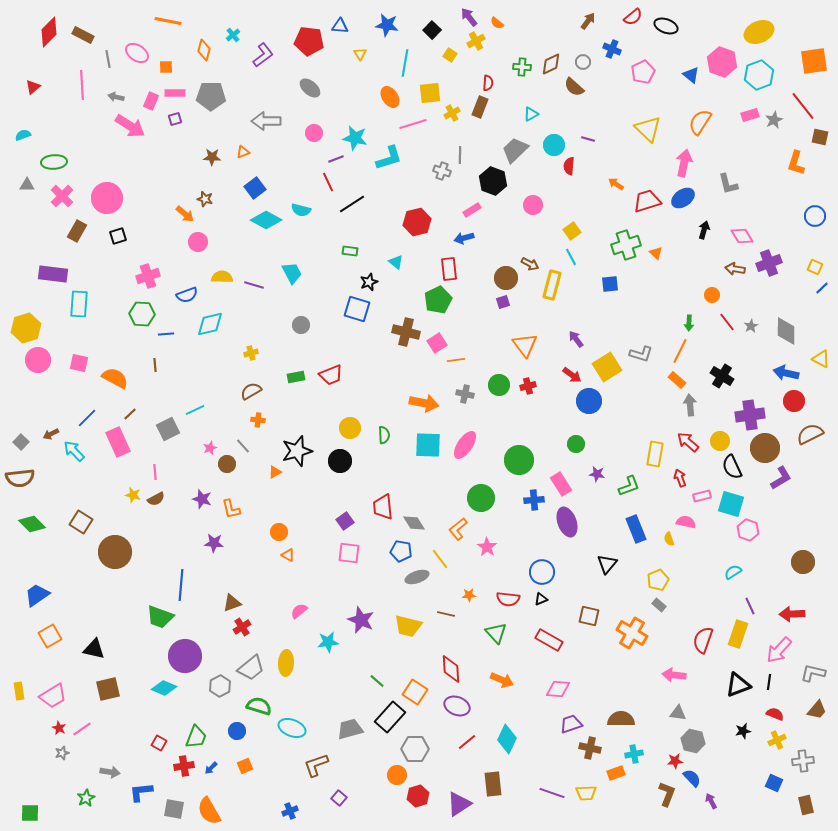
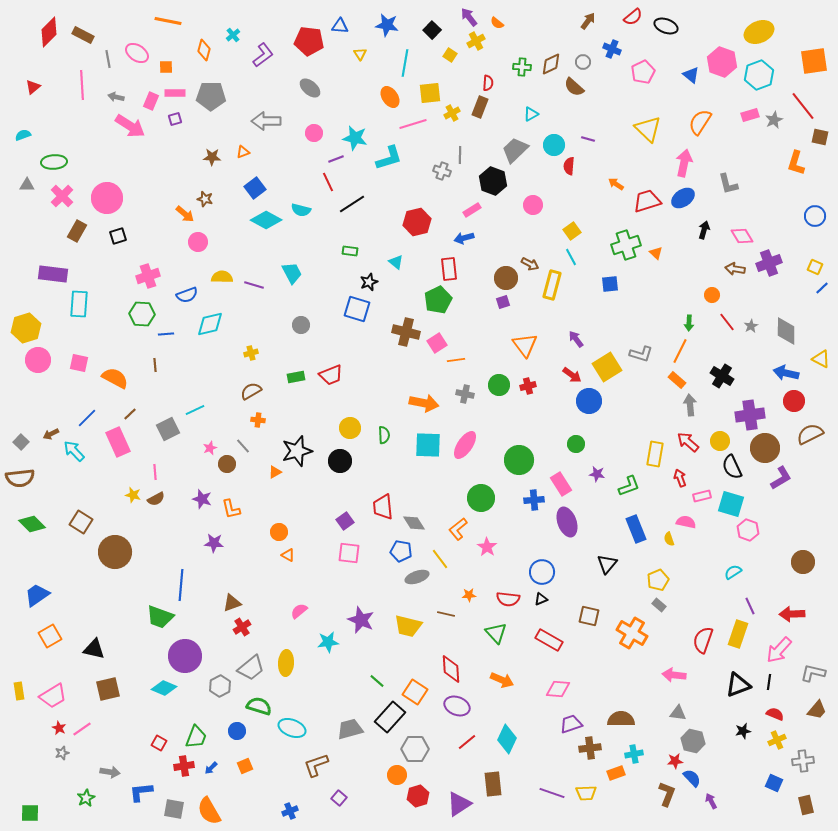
brown cross at (590, 748): rotated 20 degrees counterclockwise
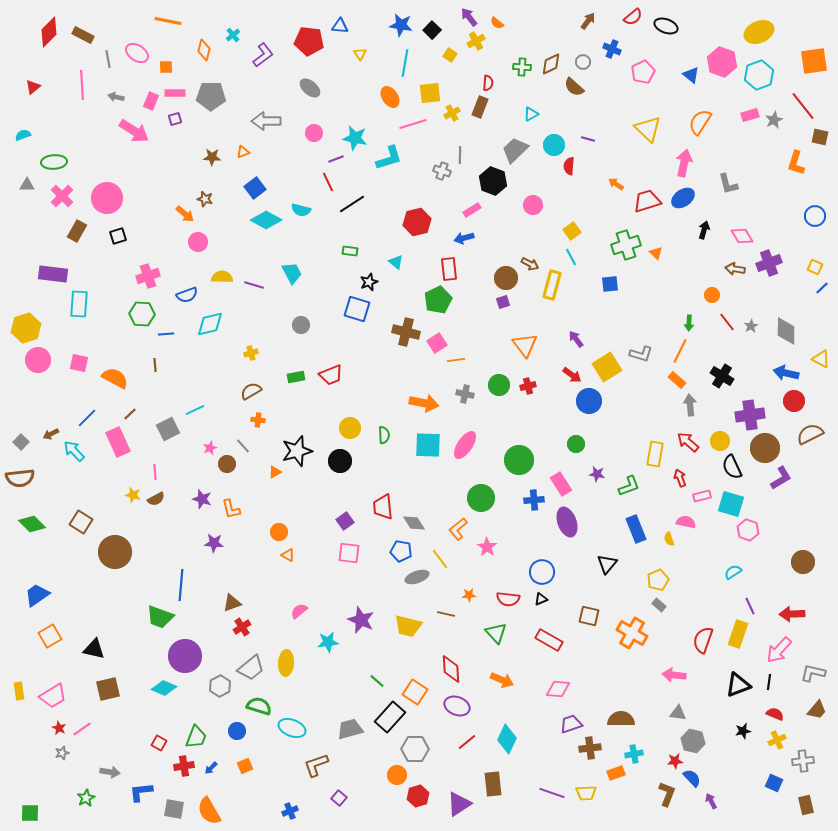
blue star at (387, 25): moved 14 px right
pink arrow at (130, 126): moved 4 px right, 5 px down
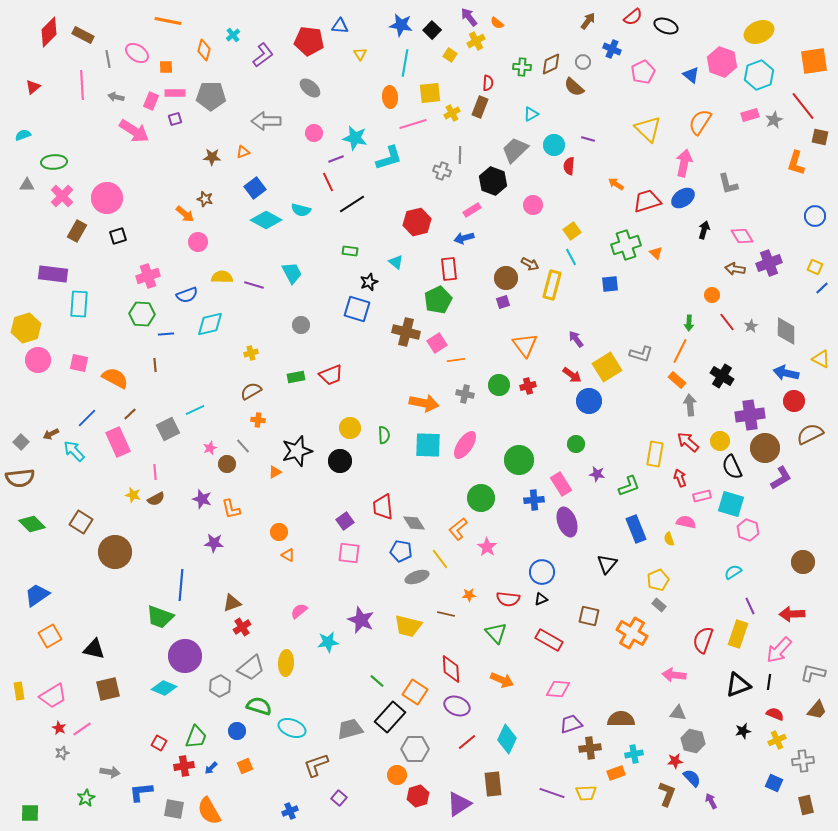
orange ellipse at (390, 97): rotated 30 degrees clockwise
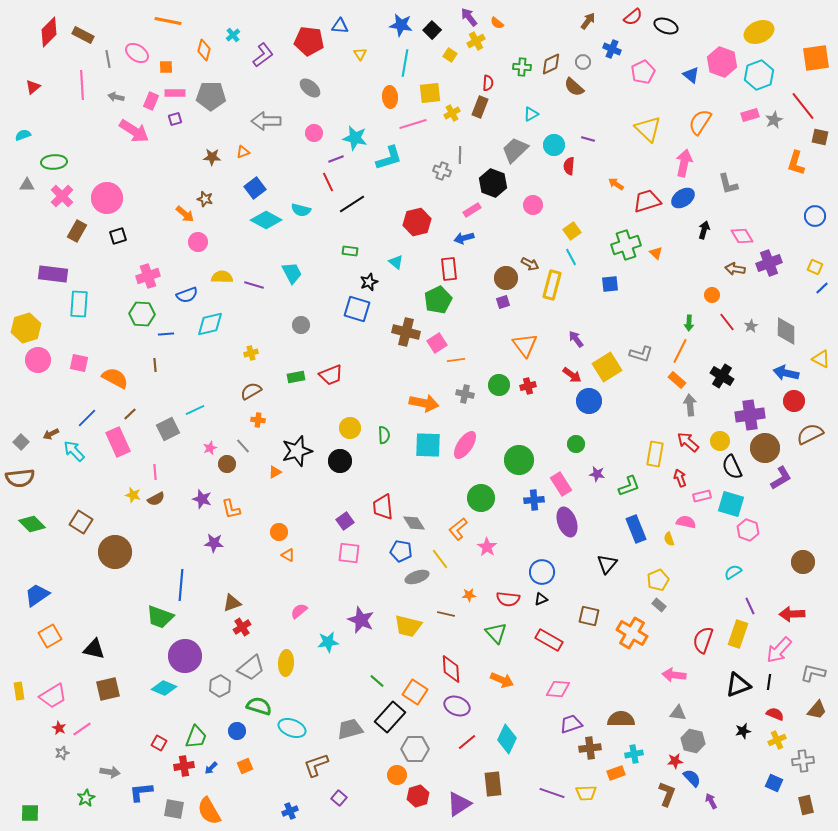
orange square at (814, 61): moved 2 px right, 3 px up
black hexagon at (493, 181): moved 2 px down
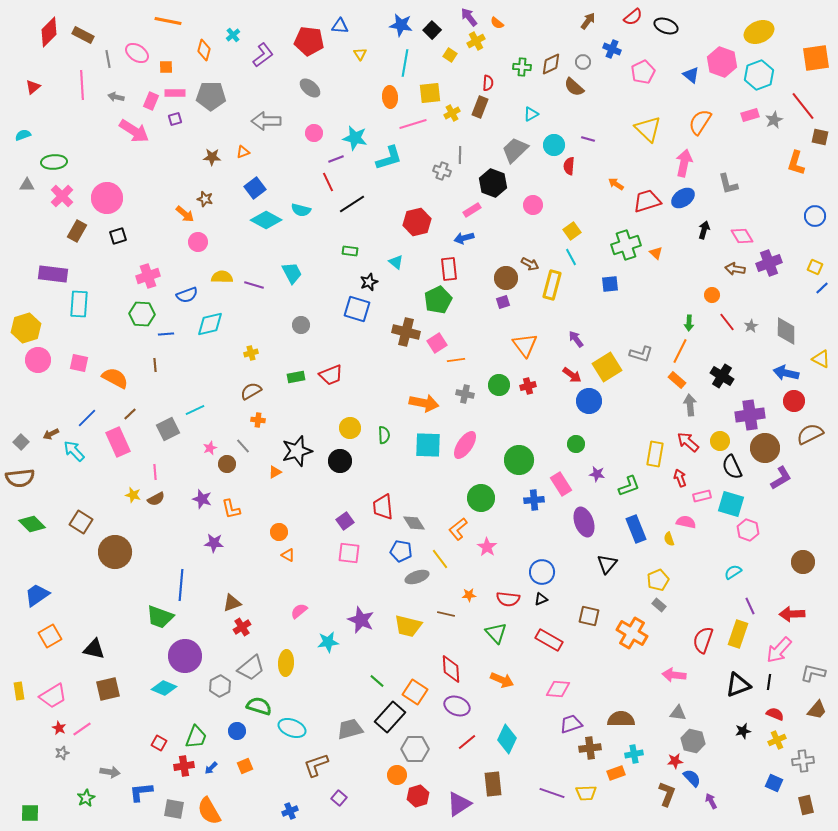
purple ellipse at (567, 522): moved 17 px right
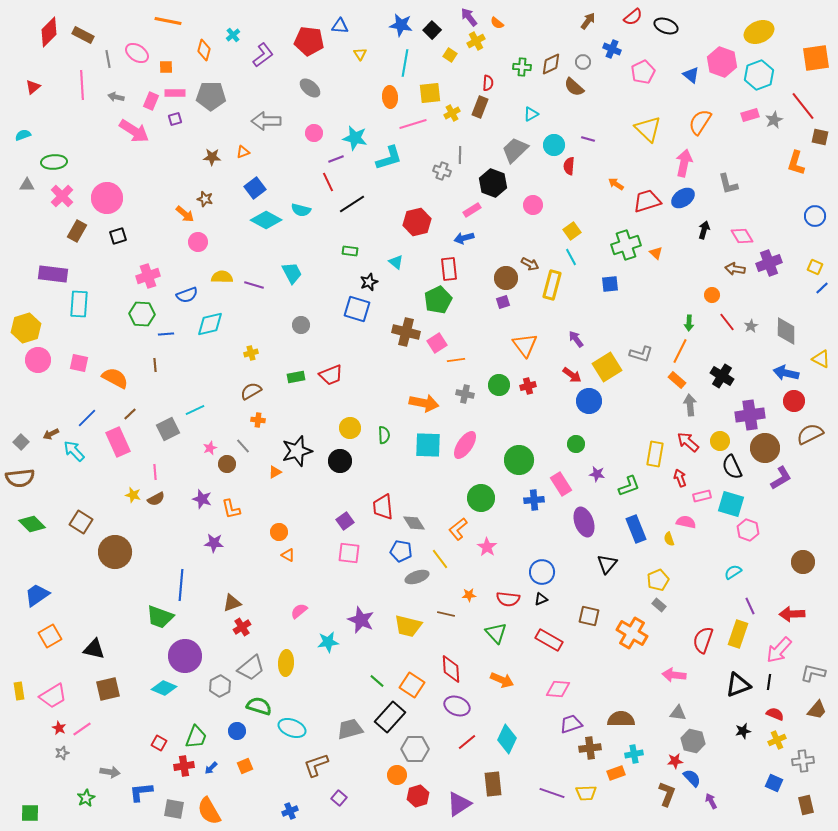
orange square at (415, 692): moved 3 px left, 7 px up
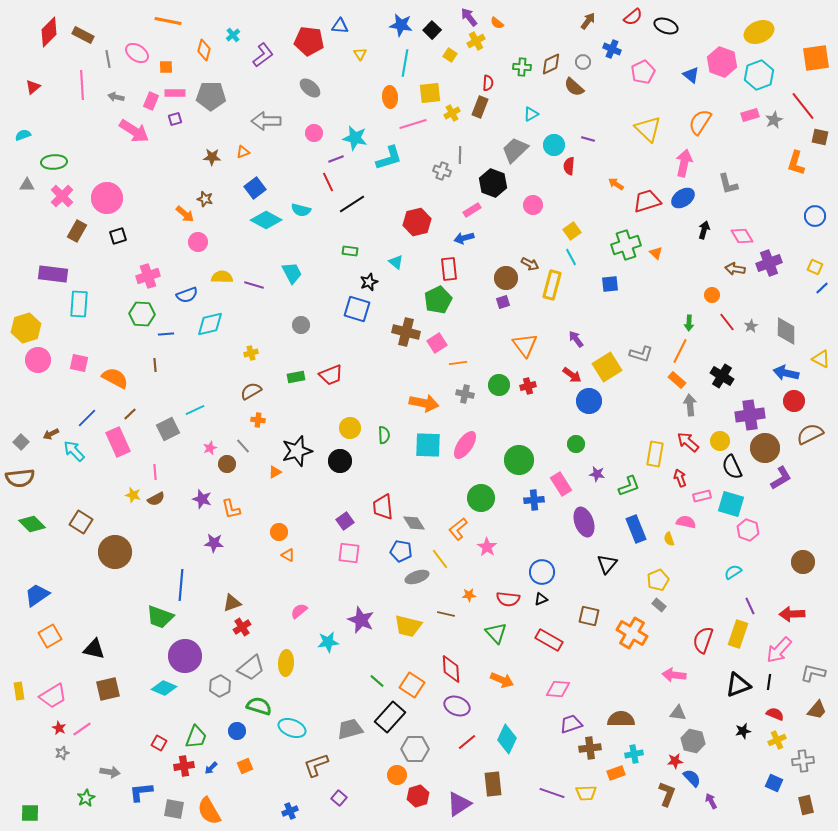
orange line at (456, 360): moved 2 px right, 3 px down
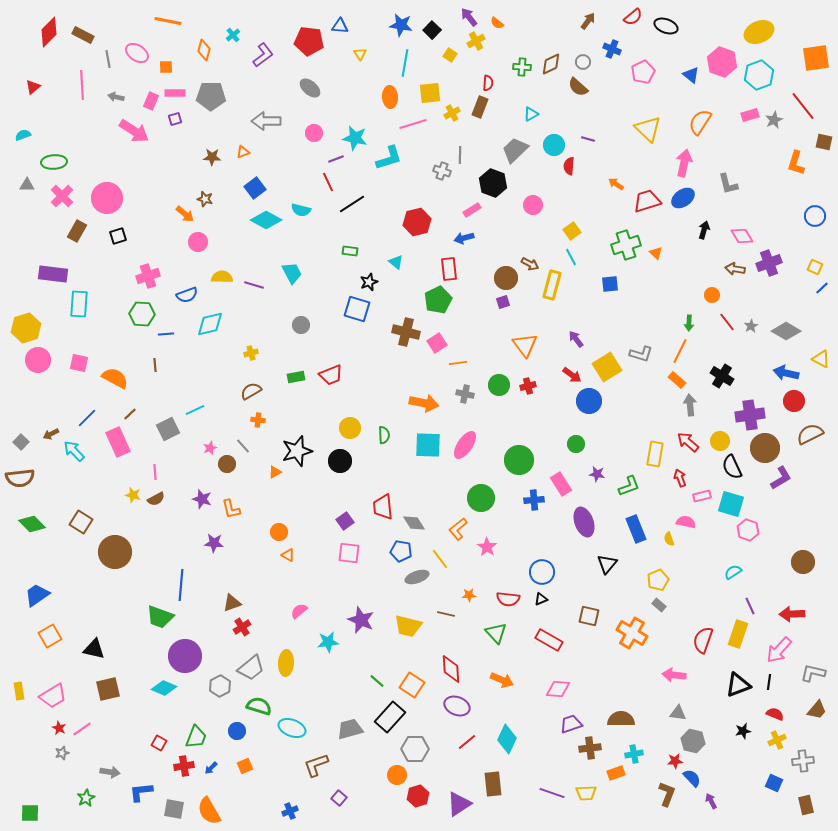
brown semicircle at (574, 87): moved 4 px right
brown square at (820, 137): moved 4 px right, 5 px down
gray diamond at (786, 331): rotated 60 degrees counterclockwise
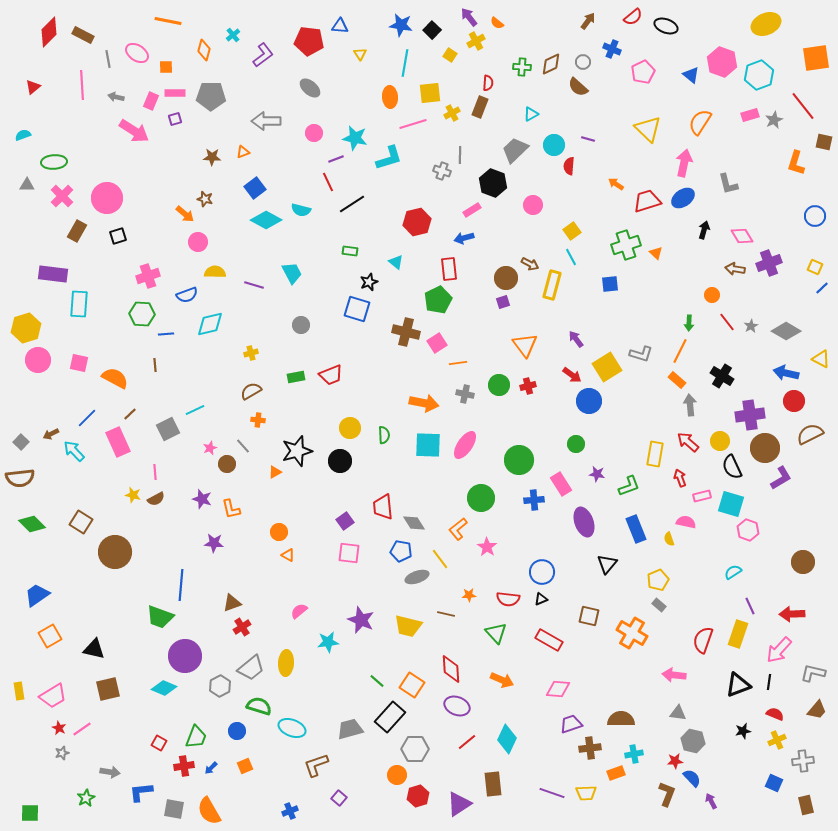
yellow ellipse at (759, 32): moved 7 px right, 8 px up
yellow semicircle at (222, 277): moved 7 px left, 5 px up
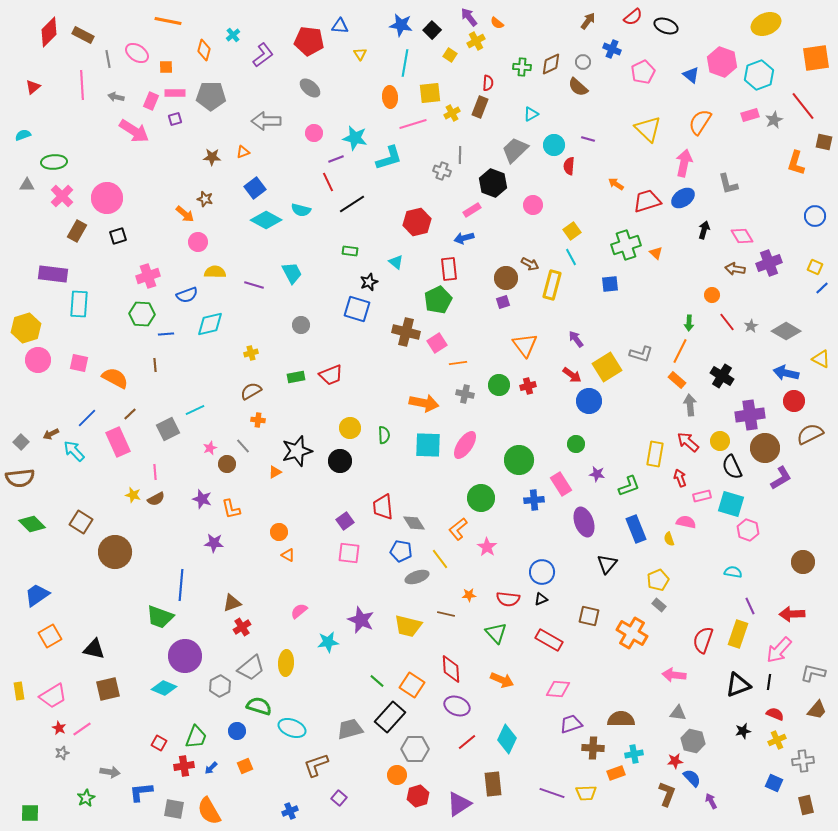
cyan semicircle at (733, 572): rotated 42 degrees clockwise
brown cross at (590, 748): moved 3 px right; rotated 10 degrees clockwise
